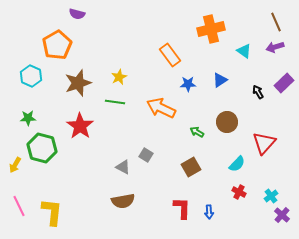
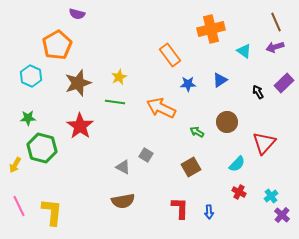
red L-shape: moved 2 px left
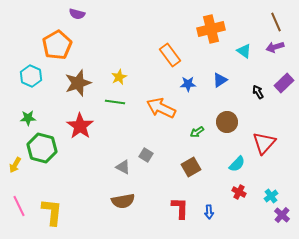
green arrow: rotated 64 degrees counterclockwise
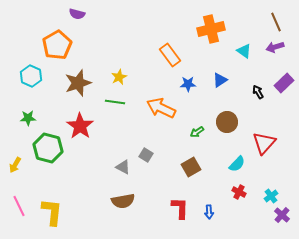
green hexagon: moved 6 px right
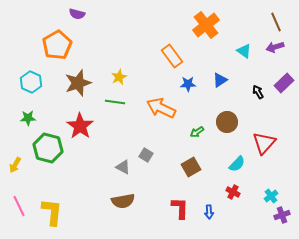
orange cross: moved 5 px left, 4 px up; rotated 24 degrees counterclockwise
orange rectangle: moved 2 px right, 1 px down
cyan hexagon: moved 6 px down
red cross: moved 6 px left
purple cross: rotated 28 degrees clockwise
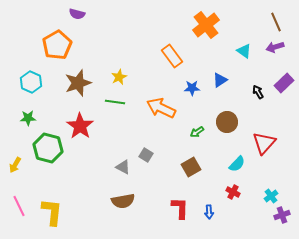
blue star: moved 4 px right, 4 px down
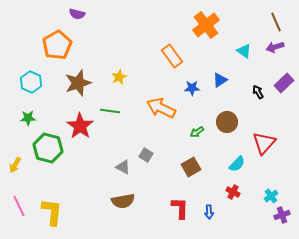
green line: moved 5 px left, 9 px down
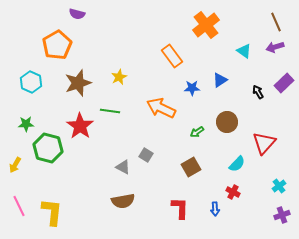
green star: moved 2 px left, 6 px down
cyan cross: moved 8 px right, 10 px up
blue arrow: moved 6 px right, 3 px up
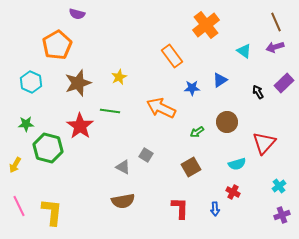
cyan semicircle: rotated 30 degrees clockwise
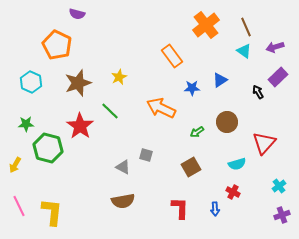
brown line: moved 30 px left, 5 px down
orange pentagon: rotated 16 degrees counterclockwise
purple rectangle: moved 6 px left, 6 px up
green line: rotated 36 degrees clockwise
gray square: rotated 16 degrees counterclockwise
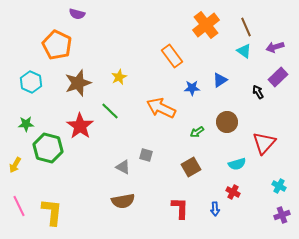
cyan cross: rotated 24 degrees counterclockwise
